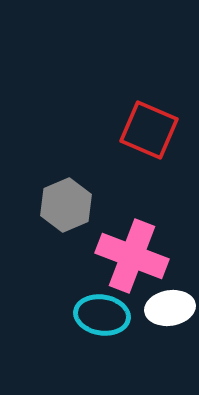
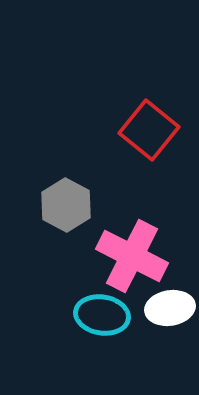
red square: rotated 16 degrees clockwise
gray hexagon: rotated 9 degrees counterclockwise
pink cross: rotated 6 degrees clockwise
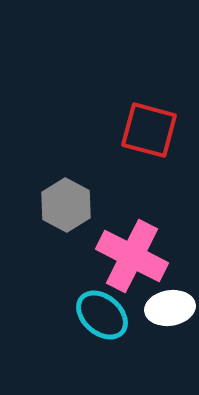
red square: rotated 24 degrees counterclockwise
cyan ellipse: rotated 32 degrees clockwise
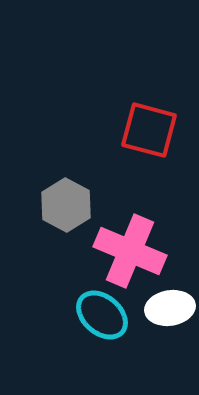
pink cross: moved 2 px left, 5 px up; rotated 4 degrees counterclockwise
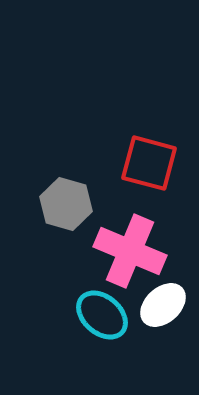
red square: moved 33 px down
gray hexagon: moved 1 px up; rotated 12 degrees counterclockwise
white ellipse: moved 7 px left, 3 px up; rotated 33 degrees counterclockwise
